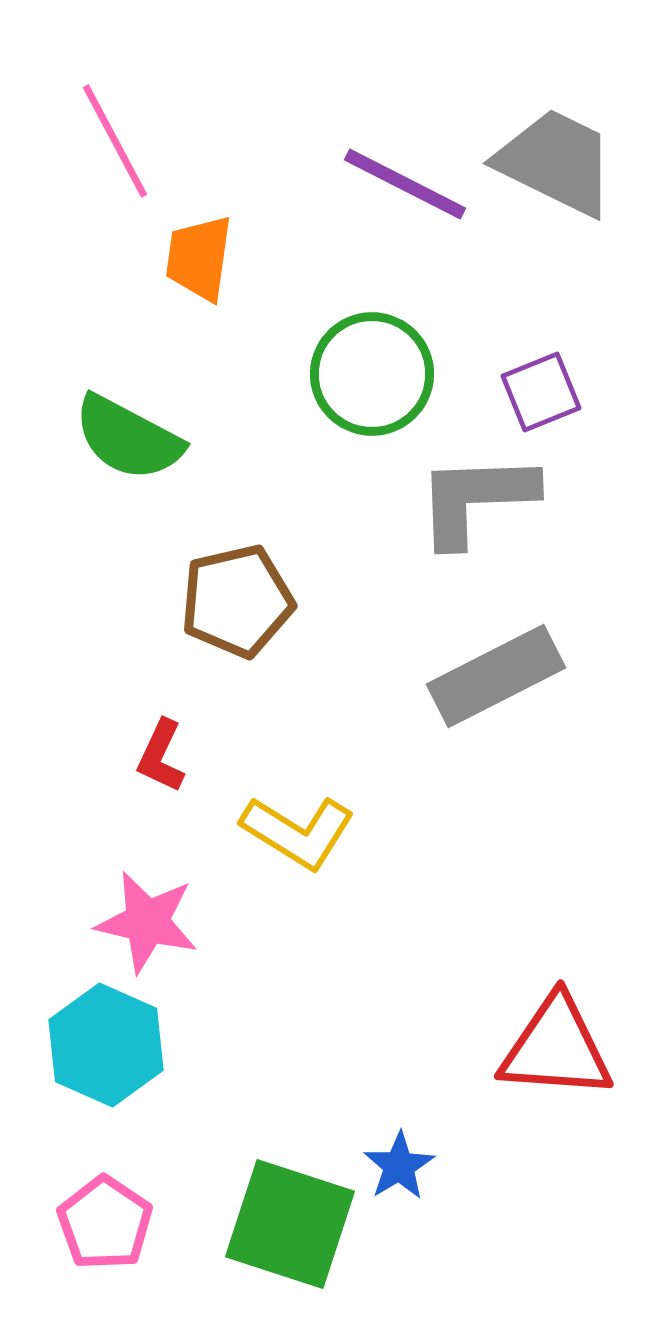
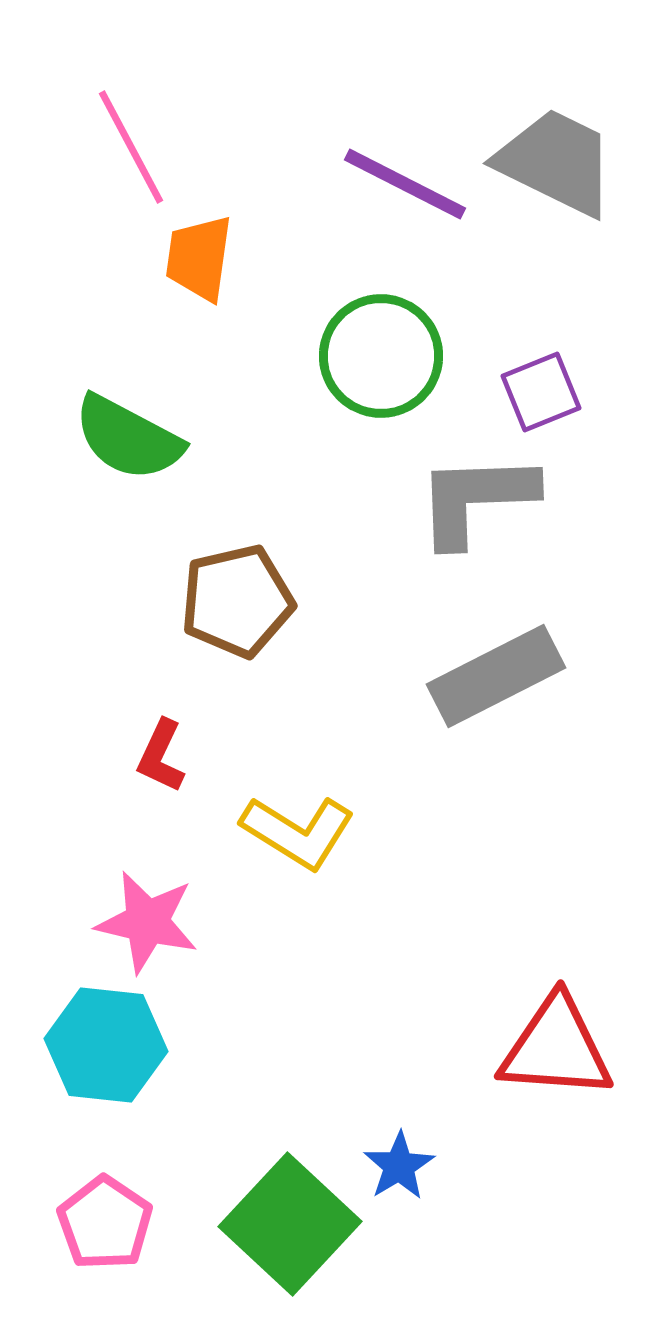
pink line: moved 16 px right, 6 px down
green circle: moved 9 px right, 18 px up
cyan hexagon: rotated 18 degrees counterclockwise
green square: rotated 25 degrees clockwise
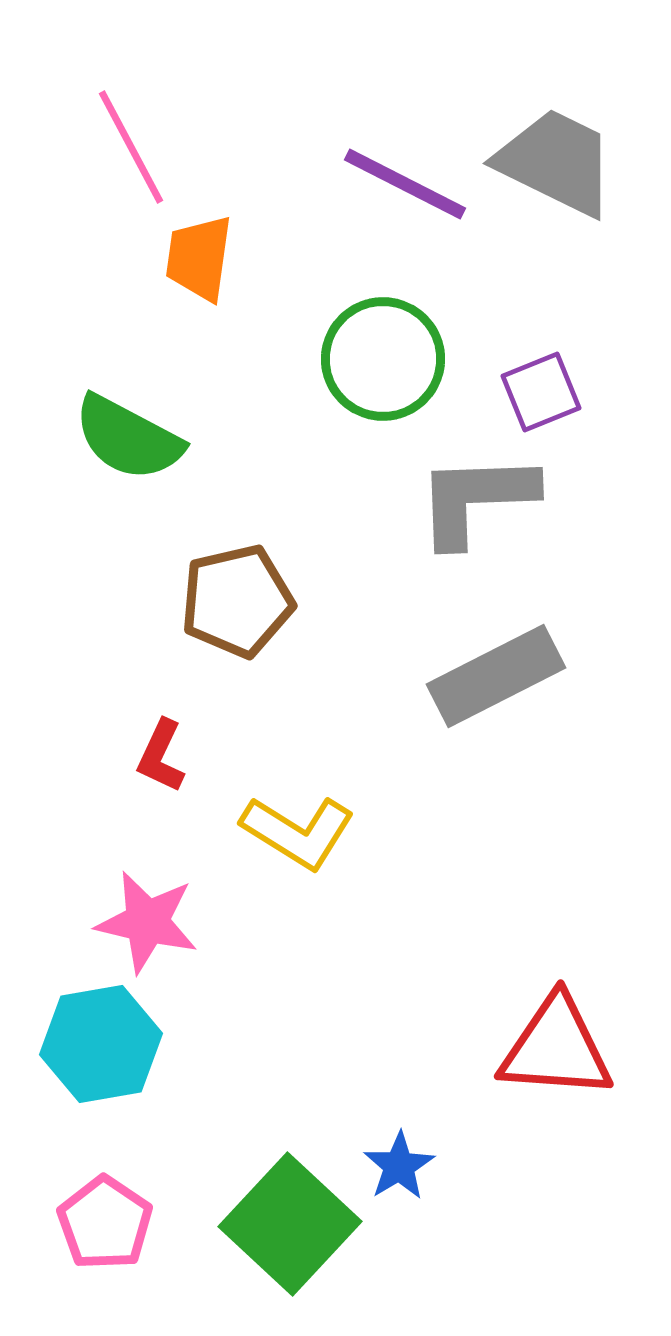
green circle: moved 2 px right, 3 px down
cyan hexagon: moved 5 px left, 1 px up; rotated 16 degrees counterclockwise
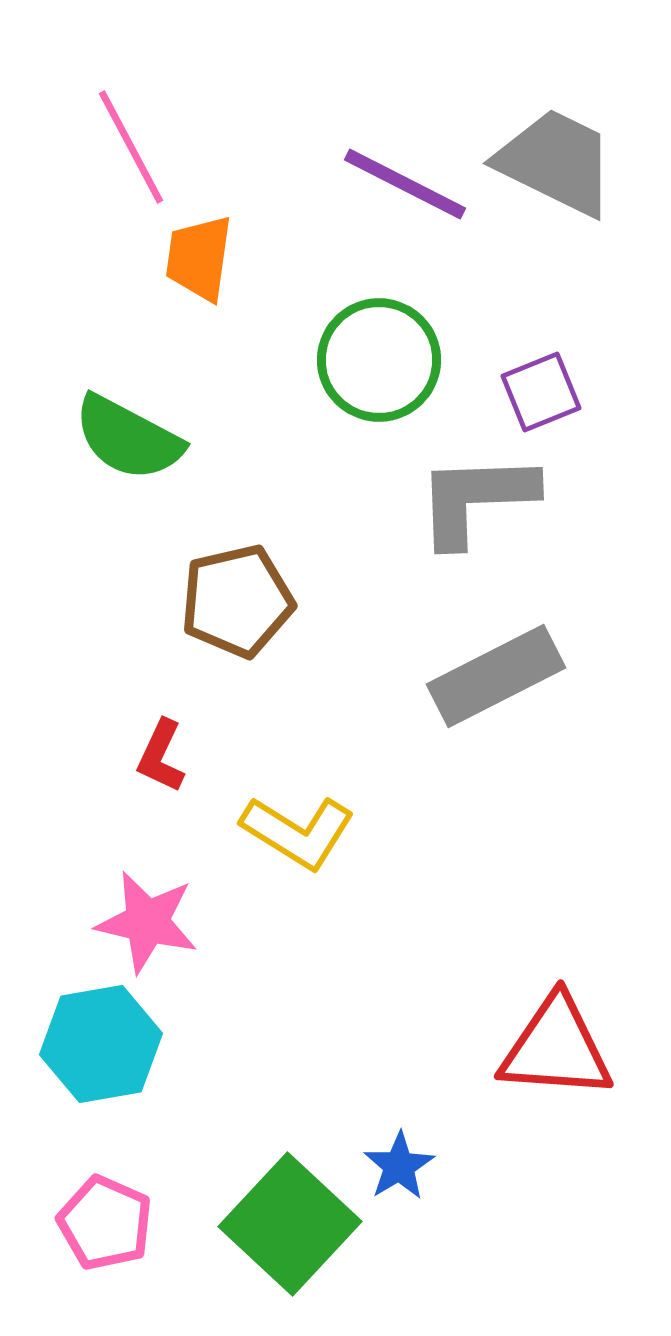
green circle: moved 4 px left, 1 px down
pink pentagon: rotated 10 degrees counterclockwise
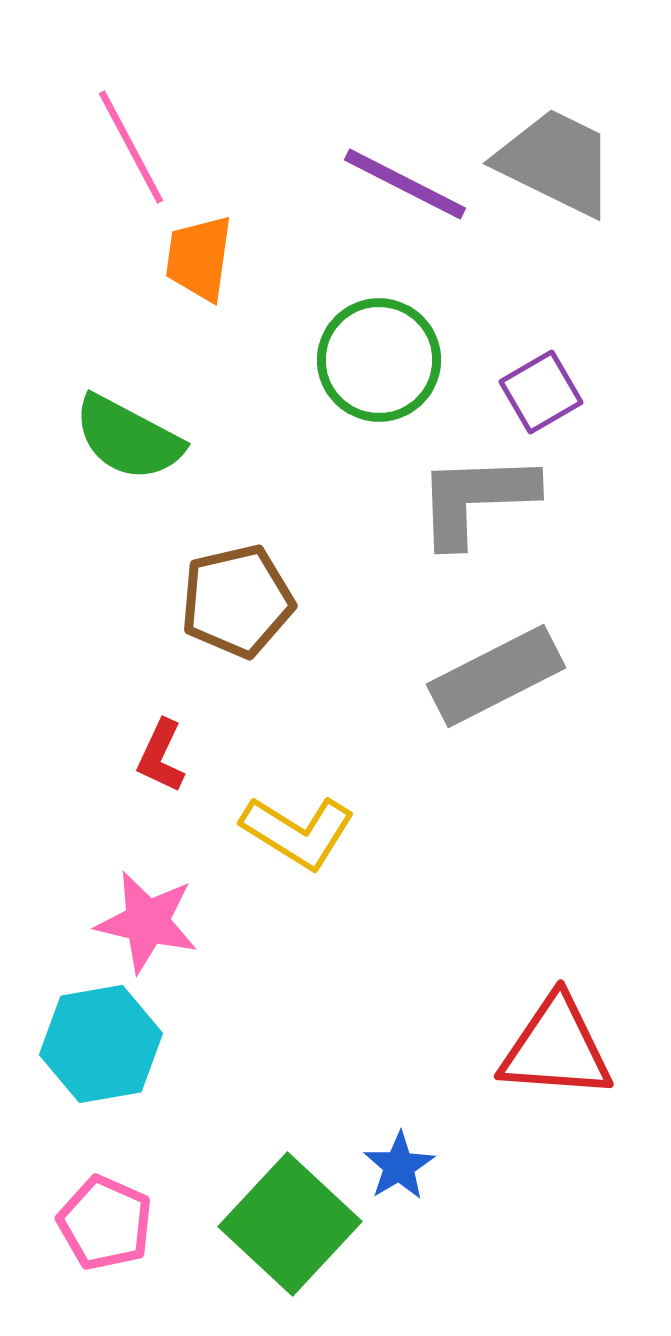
purple square: rotated 8 degrees counterclockwise
